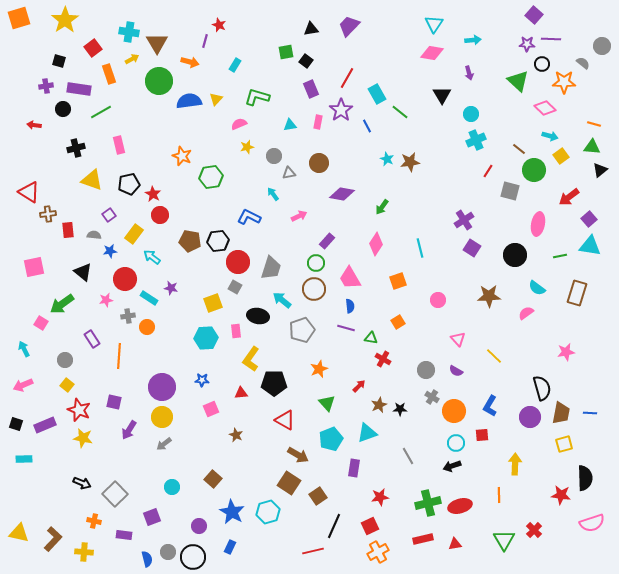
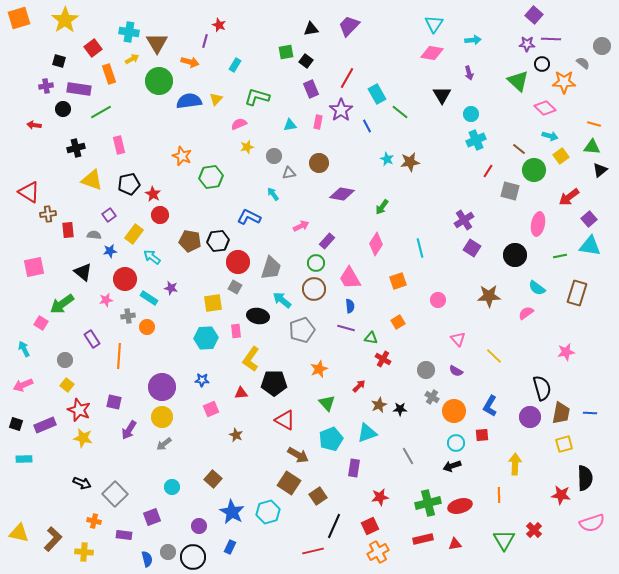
pink arrow at (299, 216): moved 2 px right, 10 px down
yellow square at (213, 303): rotated 12 degrees clockwise
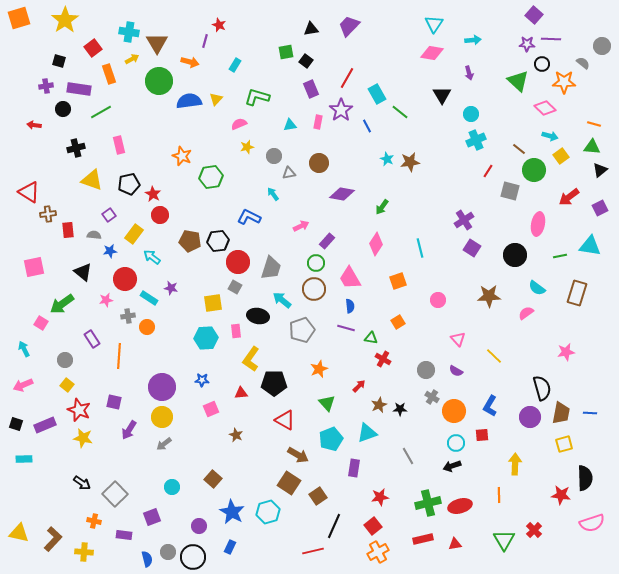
purple square at (589, 219): moved 11 px right, 11 px up; rotated 14 degrees clockwise
black arrow at (82, 483): rotated 12 degrees clockwise
red square at (370, 526): moved 3 px right; rotated 12 degrees counterclockwise
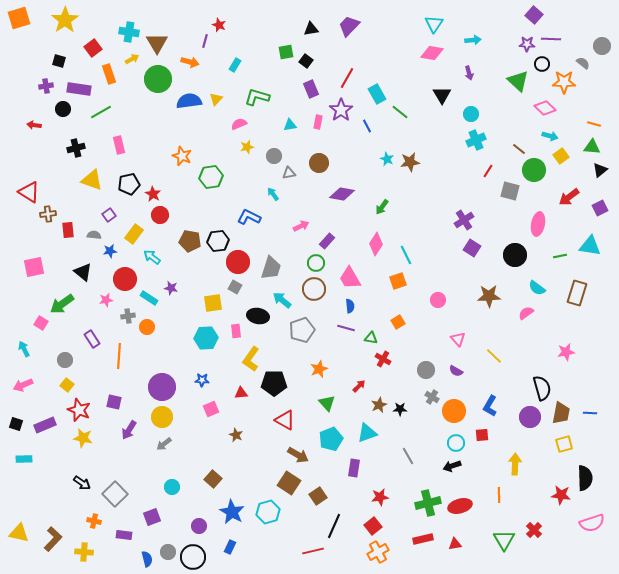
green circle at (159, 81): moved 1 px left, 2 px up
cyan line at (420, 248): moved 14 px left, 7 px down; rotated 12 degrees counterclockwise
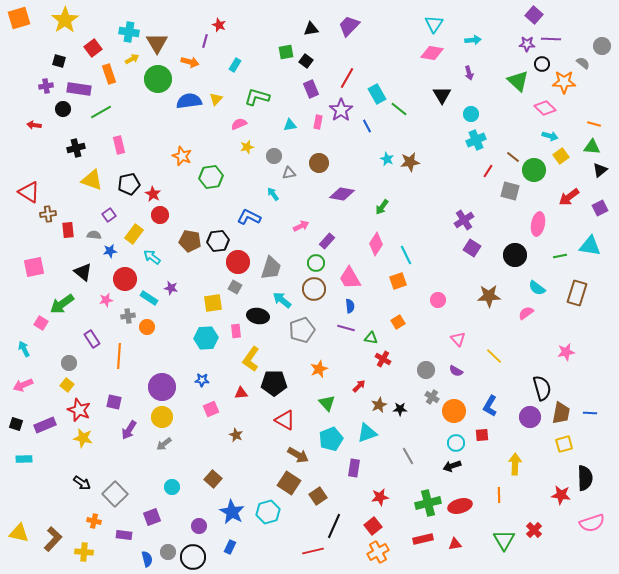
green line at (400, 112): moved 1 px left, 3 px up
brown line at (519, 149): moved 6 px left, 8 px down
gray circle at (65, 360): moved 4 px right, 3 px down
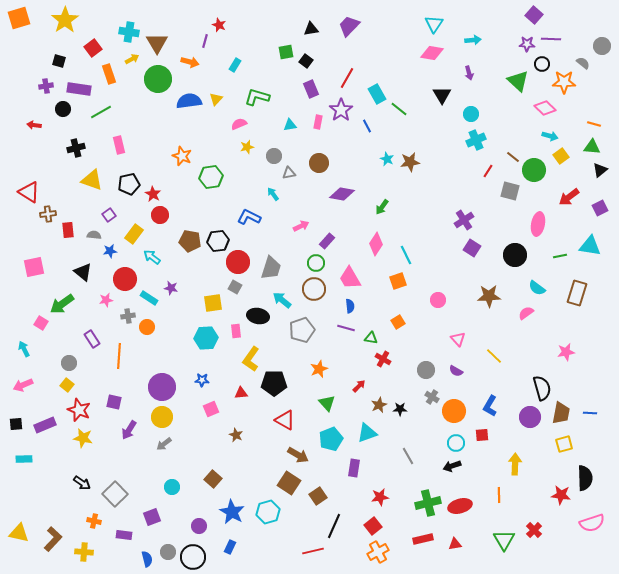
black square at (16, 424): rotated 24 degrees counterclockwise
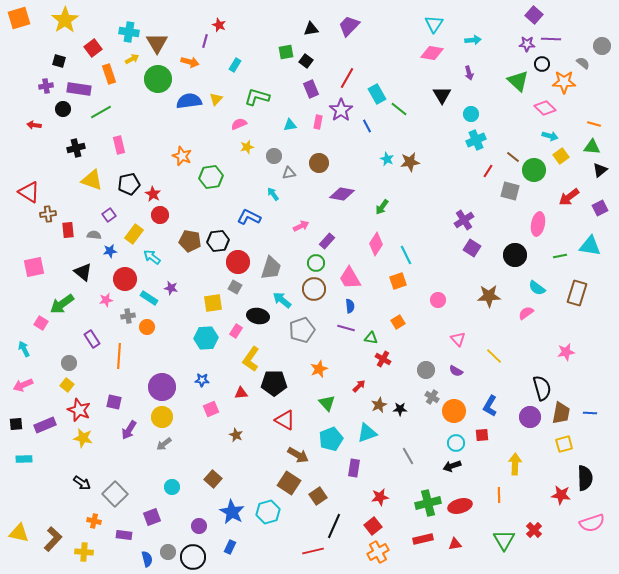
pink rectangle at (236, 331): rotated 40 degrees clockwise
